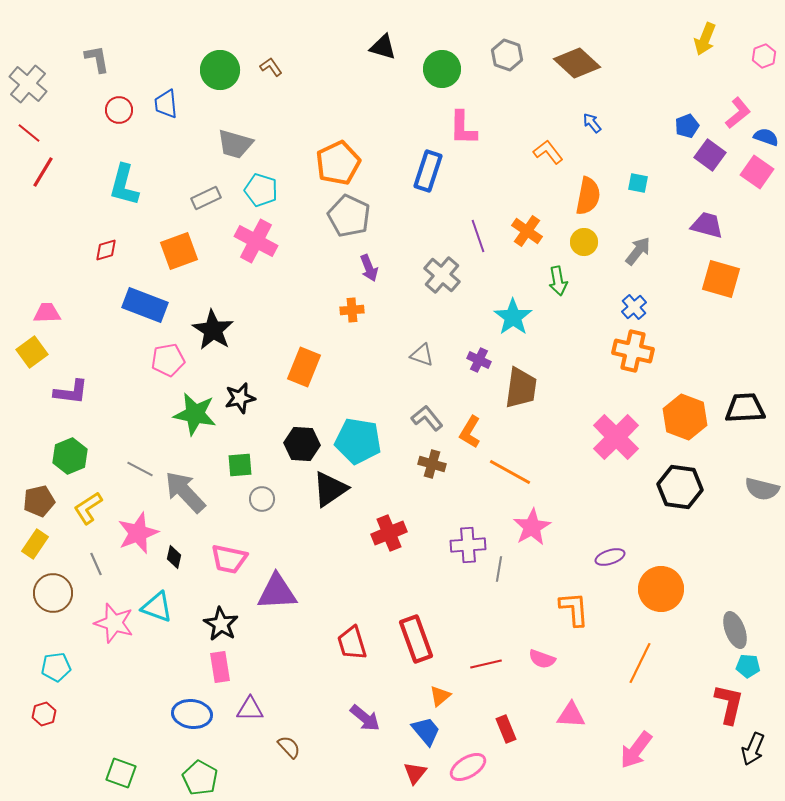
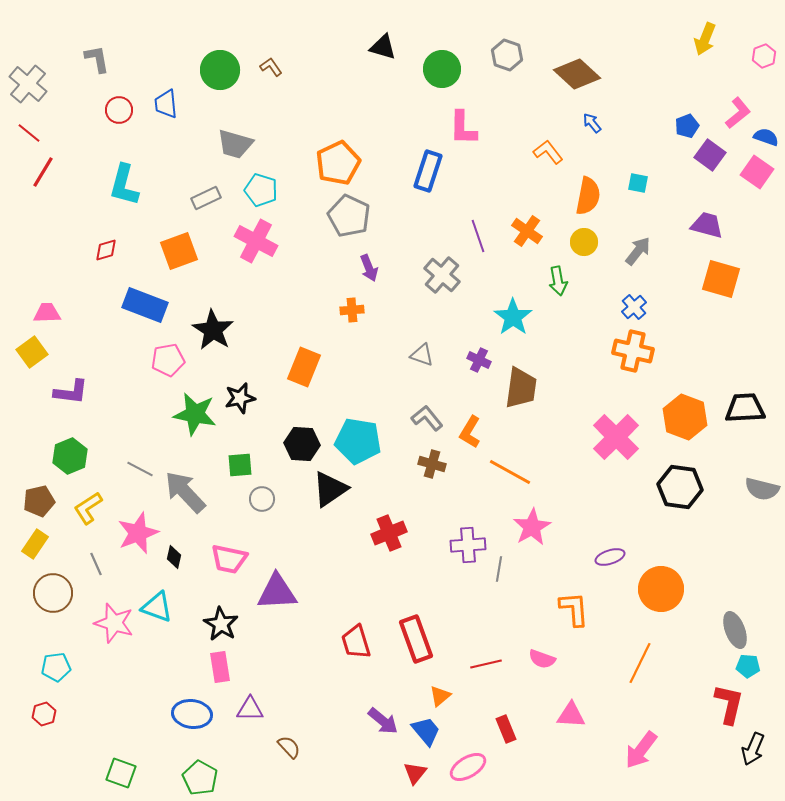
brown diamond at (577, 63): moved 11 px down
red trapezoid at (352, 643): moved 4 px right, 1 px up
purple arrow at (365, 718): moved 18 px right, 3 px down
pink arrow at (636, 750): moved 5 px right
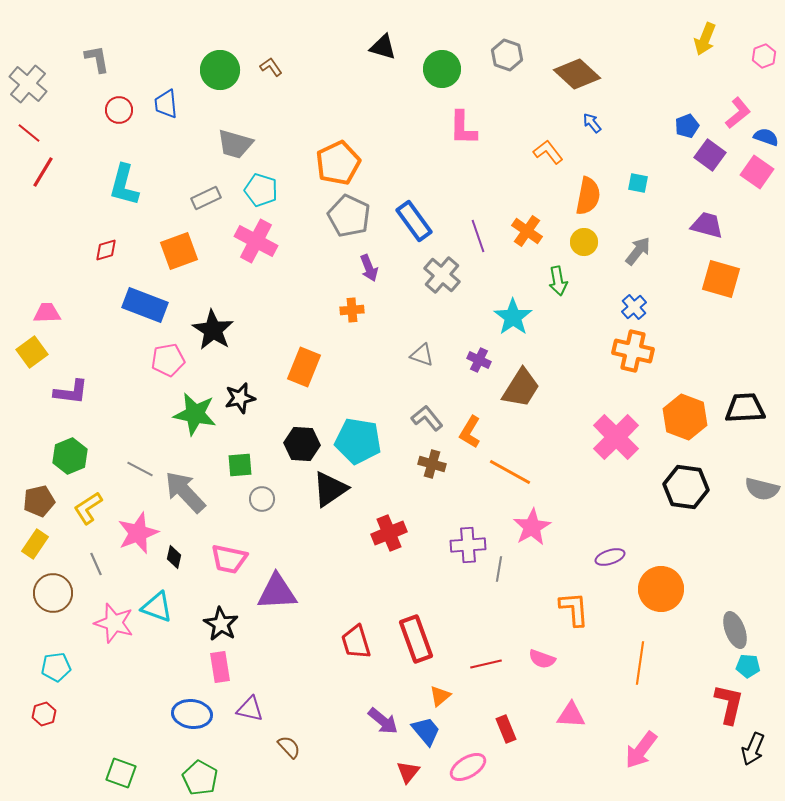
blue rectangle at (428, 171): moved 14 px left, 50 px down; rotated 54 degrees counterclockwise
brown trapezoid at (521, 388): rotated 24 degrees clockwise
black hexagon at (680, 487): moved 6 px right
orange line at (640, 663): rotated 18 degrees counterclockwise
purple triangle at (250, 709): rotated 12 degrees clockwise
red triangle at (415, 773): moved 7 px left, 1 px up
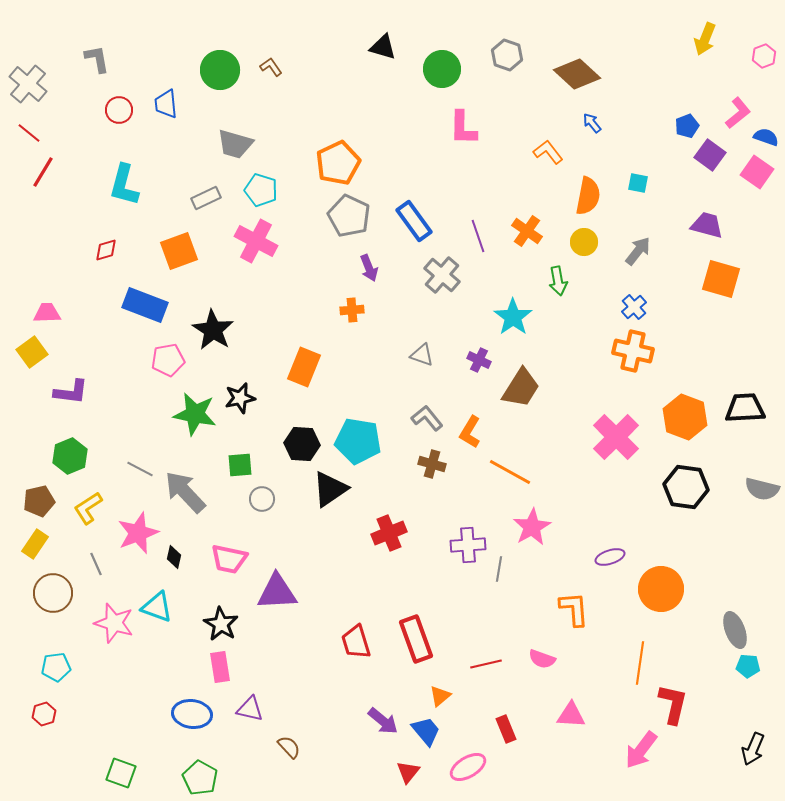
red L-shape at (729, 704): moved 56 px left
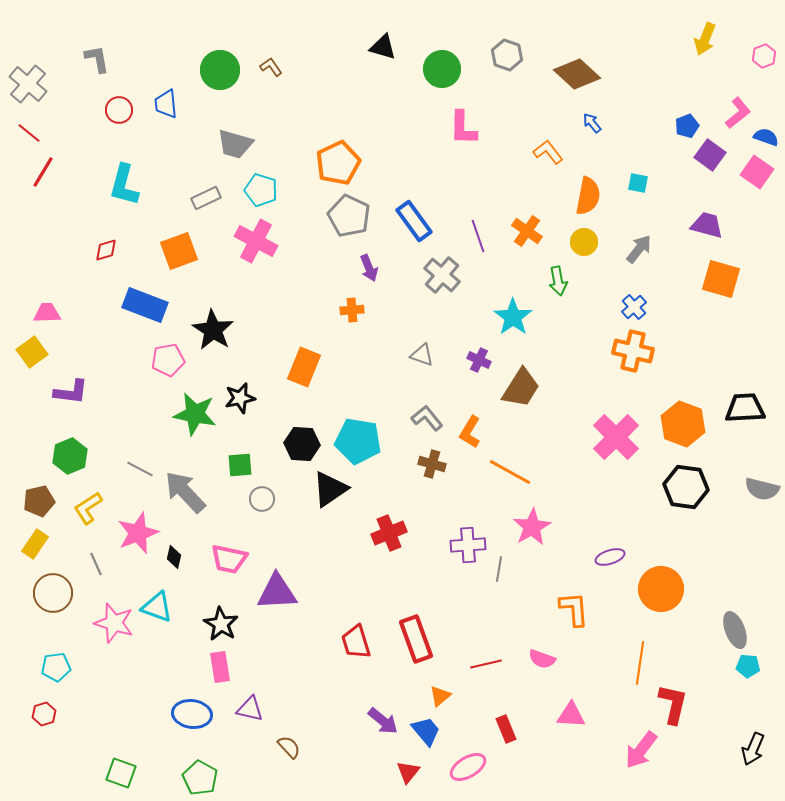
gray arrow at (638, 251): moved 1 px right, 2 px up
orange hexagon at (685, 417): moved 2 px left, 7 px down
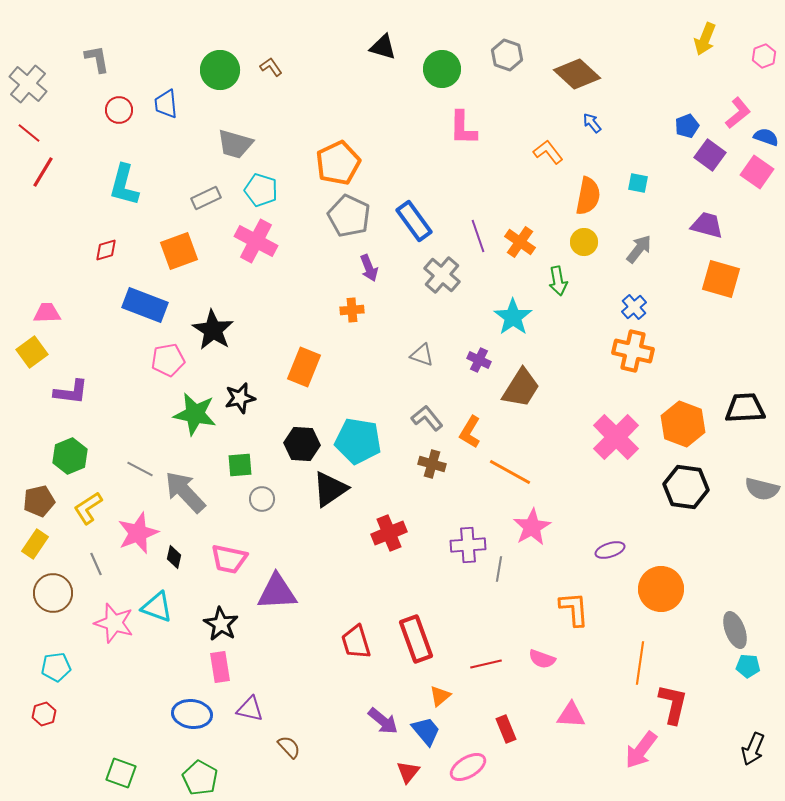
orange cross at (527, 231): moved 7 px left, 11 px down
purple ellipse at (610, 557): moved 7 px up
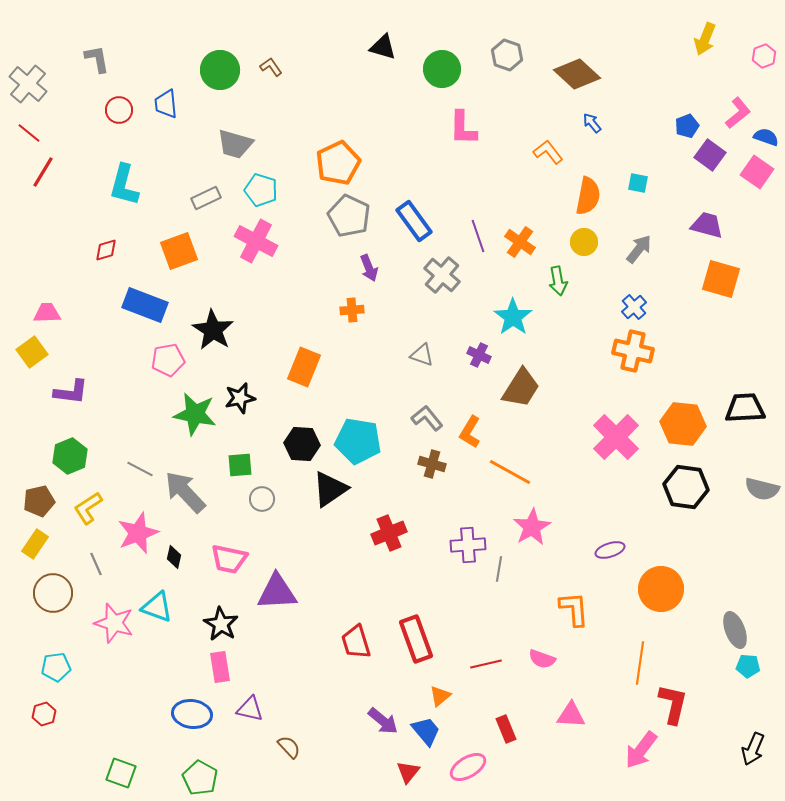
purple cross at (479, 360): moved 5 px up
orange hexagon at (683, 424): rotated 15 degrees counterclockwise
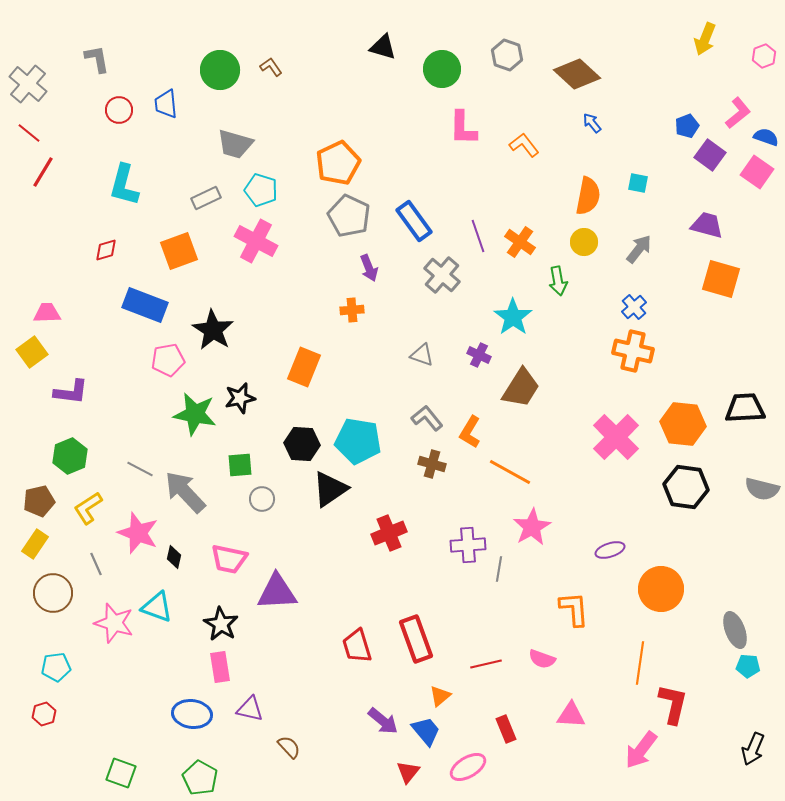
orange L-shape at (548, 152): moved 24 px left, 7 px up
pink star at (138, 533): rotated 30 degrees counterclockwise
red trapezoid at (356, 642): moved 1 px right, 4 px down
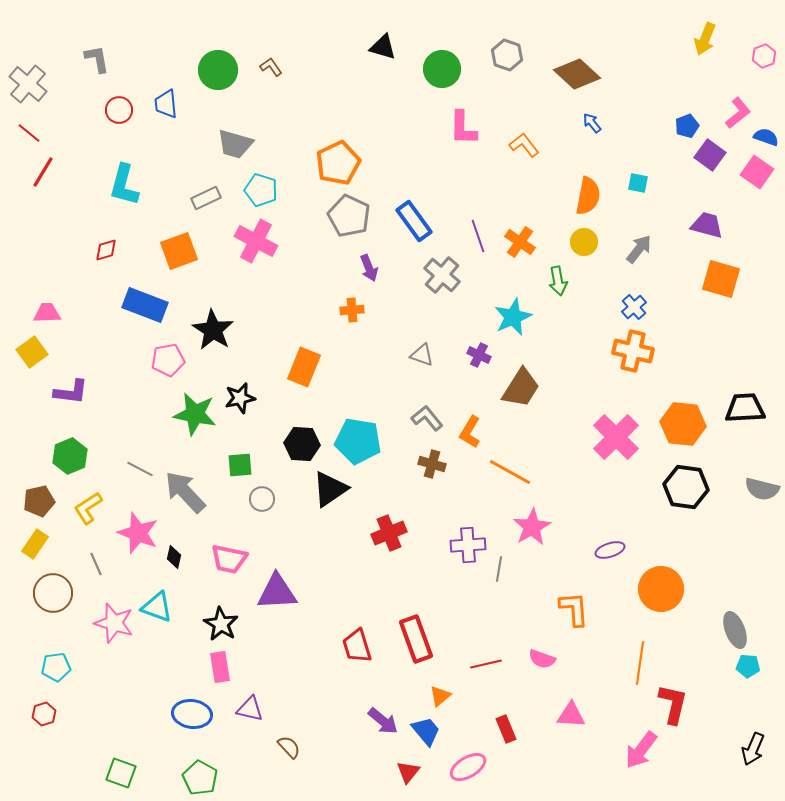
green circle at (220, 70): moved 2 px left
cyan star at (513, 317): rotated 12 degrees clockwise
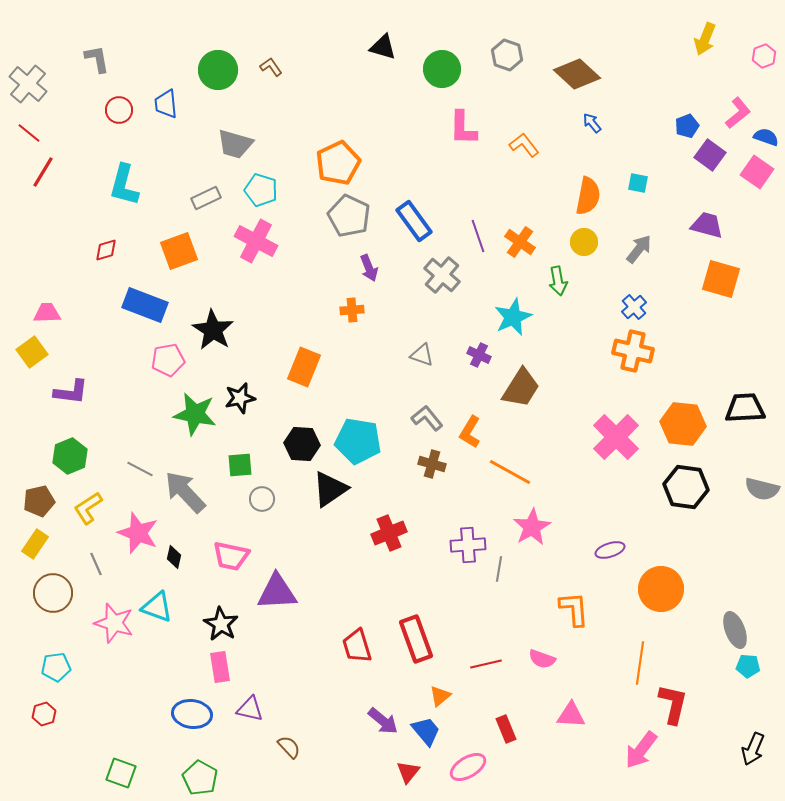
pink trapezoid at (229, 559): moved 2 px right, 3 px up
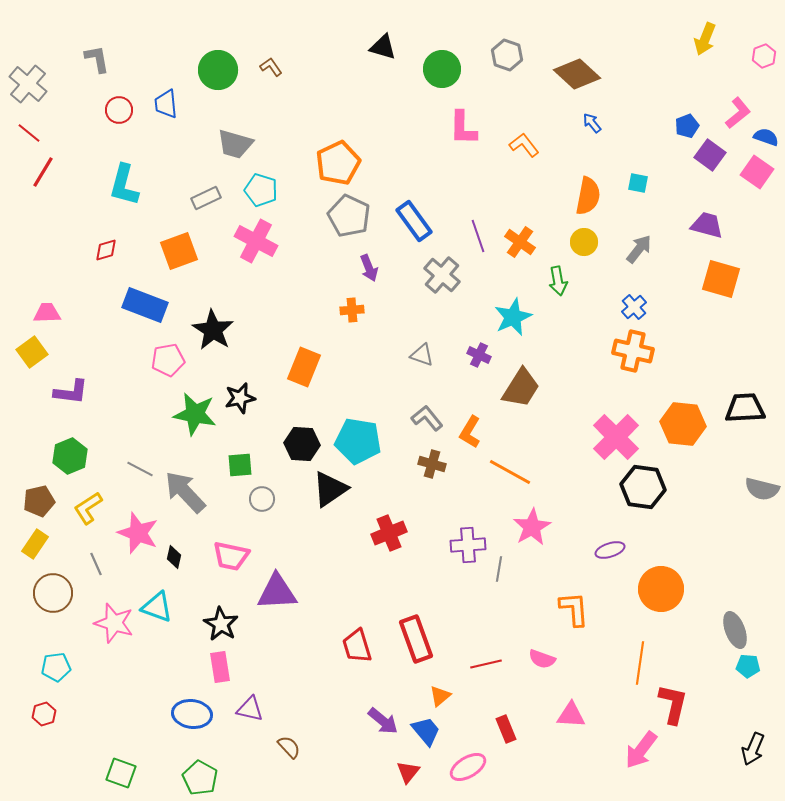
black hexagon at (686, 487): moved 43 px left
